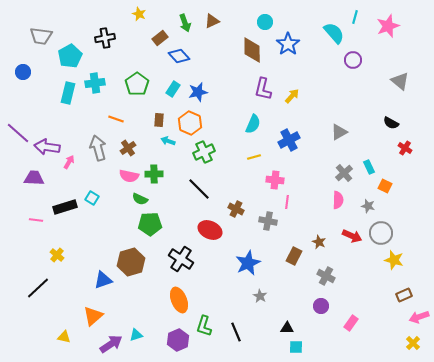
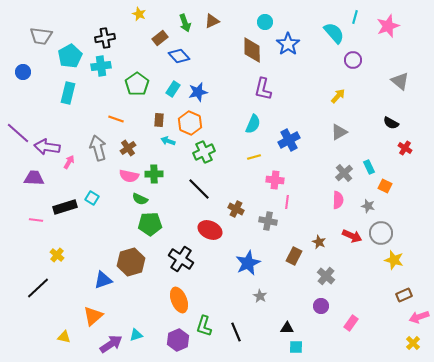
cyan cross at (95, 83): moved 6 px right, 17 px up
yellow arrow at (292, 96): moved 46 px right
gray cross at (326, 276): rotated 12 degrees clockwise
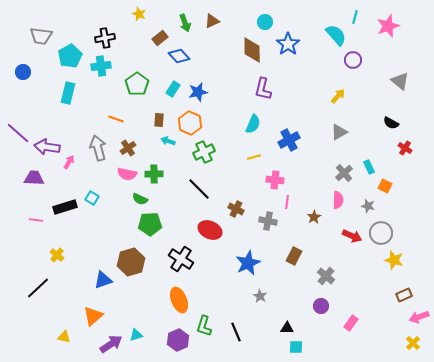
cyan semicircle at (334, 33): moved 2 px right, 2 px down
pink semicircle at (129, 176): moved 2 px left, 2 px up
brown star at (319, 242): moved 5 px left, 25 px up; rotated 16 degrees clockwise
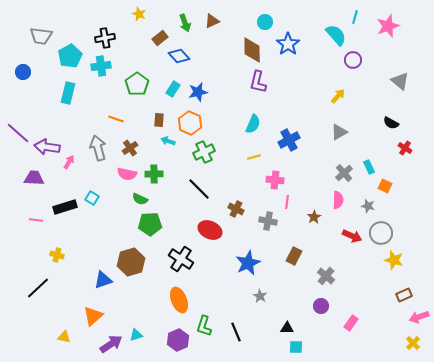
purple L-shape at (263, 89): moved 5 px left, 7 px up
brown cross at (128, 148): moved 2 px right
yellow cross at (57, 255): rotated 24 degrees counterclockwise
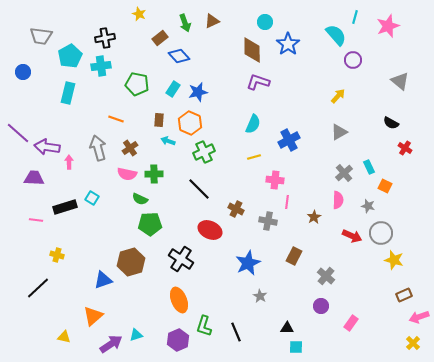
purple L-shape at (258, 82): rotated 95 degrees clockwise
green pentagon at (137, 84): rotated 25 degrees counterclockwise
pink arrow at (69, 162): rotated 32 degrees counterclockwise
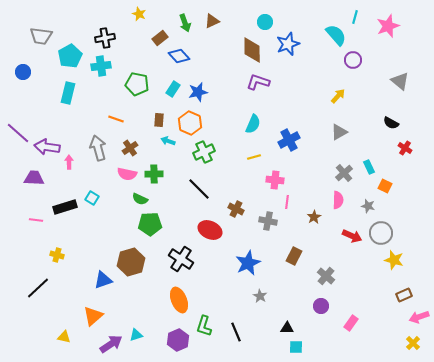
blue star at (288, 44): rotated 15 degrees clockwise
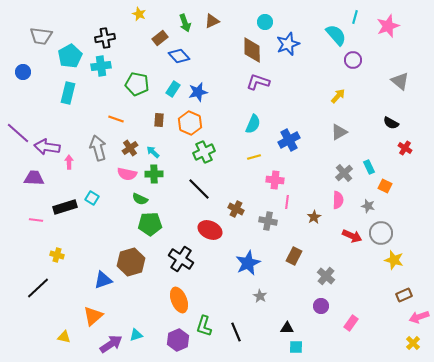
cyan arrow at (168, 141): moved 15 px left, 11 px down; rotated 24 degrees clockwise
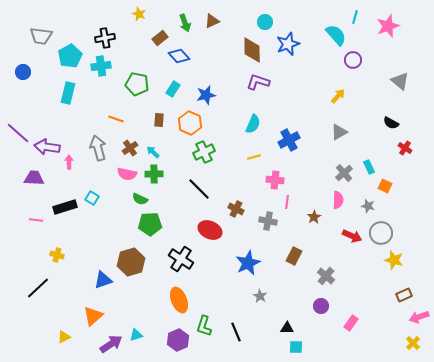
blue star at (198, 92): moved 8 px right, 3 px down
yellow triangle at (64, 337): rotated 40 degrees counterclockwise
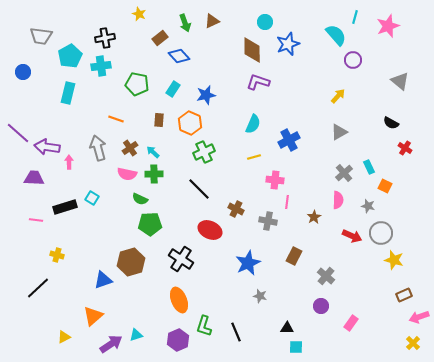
gray star at (260, 296): rotated 16 degrees counterclockwise
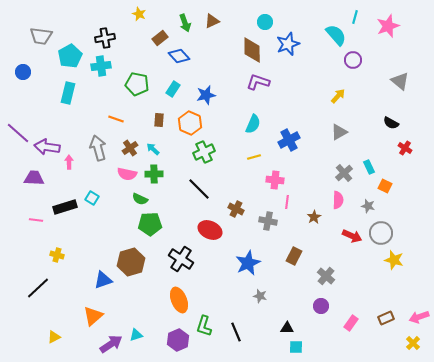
cyan arrow at (153, 152): moved 3 px up
brown rectangle at (404, 295): moved 18 px left, 23 px down
yellow triangle at (64, 337): moved 10 px left
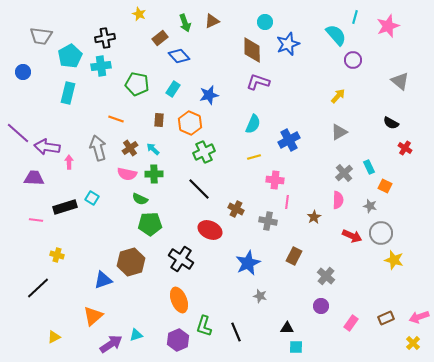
blue star at (206, 95): moved 3 px right
gray star at (368, 206): moved 2 px right
